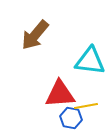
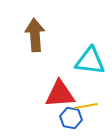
brown arrow: rotated 136 degrees clockwise
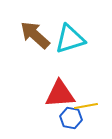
brown arrow: rotated 44 degrees counterclockwise
cyan triangle: moved 20 px left, 22 px up; rotated 24 degrees counterclockwise
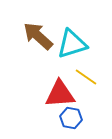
brown arrow: moved 3 px right, 1 px down
cyan triangle: moved 2 px right, 5 px down
yellow line: moved 29 px up; rotated 45 degrees clockwise
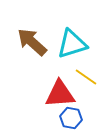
brown arrow: moved 6 px left, 6 px down
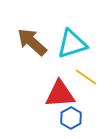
blue hexagon: rotated 20 degrees clockwise
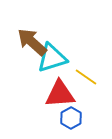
cyan triangle: moved 20 px left, 14 px down
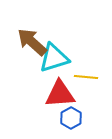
cyan triangle: moved 2 px right
yellow line: rotated 30 degrees counterclockwise
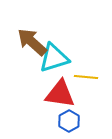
red triangle: rotated 12 degrees clockwise
blue hexagon: moved 2 px left, 3 px down
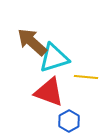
red triangle: moved 11 px left, 2 px up; rotated 12 degrees clockwise
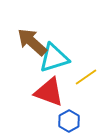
yellow line: rotated 40 degrees counterclockwise
